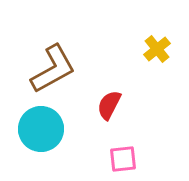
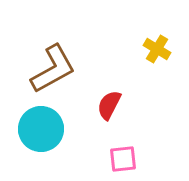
yellow cross: rotated 20 degrees counterclockwise
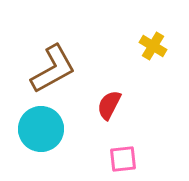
yellow cross: moved 4 px left, 3 px up
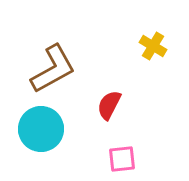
pink square: moved 1 px left
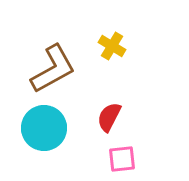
yellow cross: moved 41 px left
red semicircle: moved 12 px down
cyan circle: moved 3 px right, 1 px up
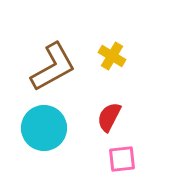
yellow cross: moved 10 px down
brown L-shape: moved 2 px up
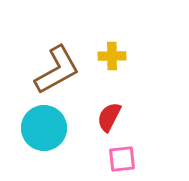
yellow cross: rotated 32 degrees counterclockwise
brown L-shape: moved 4 px right, 3 px down
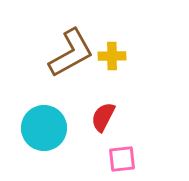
brown L-shape: moved 14 px right, 17 px up
red semicircle: moved 6 px left
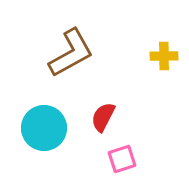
yellow cross: moved 52 px right
pink square: rotated 12 degrees counterclockwise
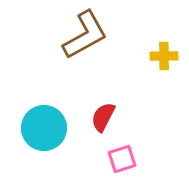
brown L-shape: moved 14 px right, 18 px up
